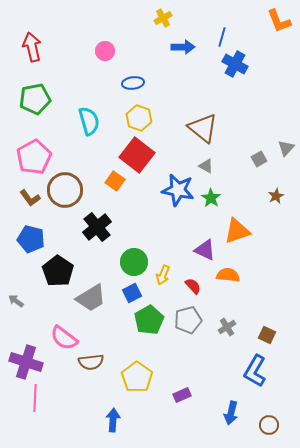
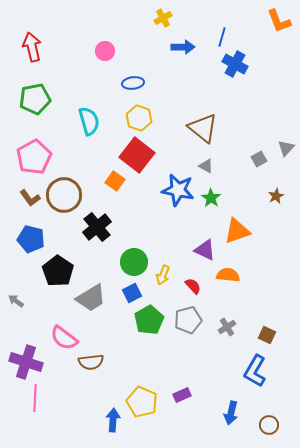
brown circle at (65, 190): moved 1 px left, 5 px down
yellow pentagon at (137, 377): moved 5 px right, 25 px down; rotated 12 degrees counterclockwise
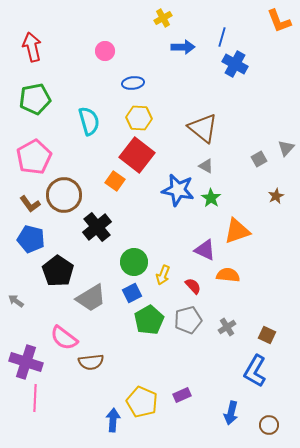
yellow hexagon at (139, 118): rotated 15 degrees counterclockwise
brown L-shape at (30, 198): moved 6 px down
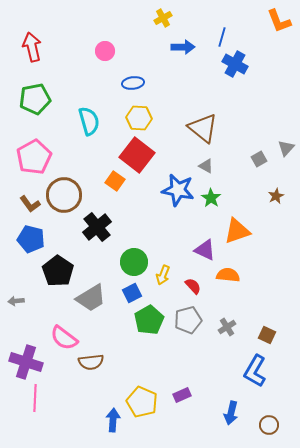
gray arrow at (16, 301): rotated 42 degrees counterclockwise
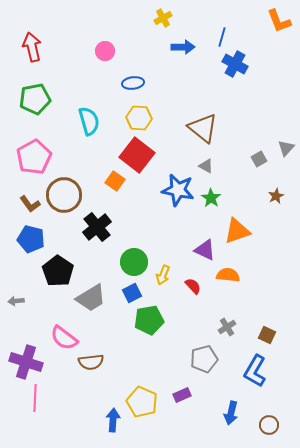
green pentagon at (149, 320): rotated 20 degrees clockwise
gray pentagon at (188, 320): moved 16 px right, 39 px down
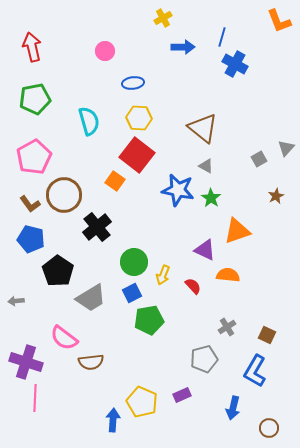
blue arrow at (231, 413): moved 2 px right, 5 px up
brown circle at (269, 425): moved 3 px down
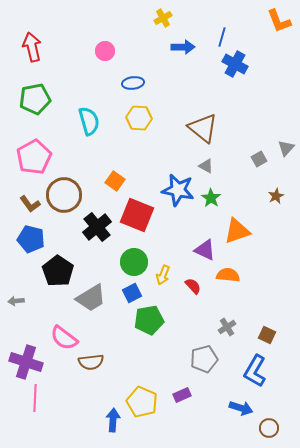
red square at (137, 155): moved 60 px down; rotated 16 degrees counterclockwise
blue arrow at (233, 408): moved 8 px right; rotated 85 degrees counterclockwise
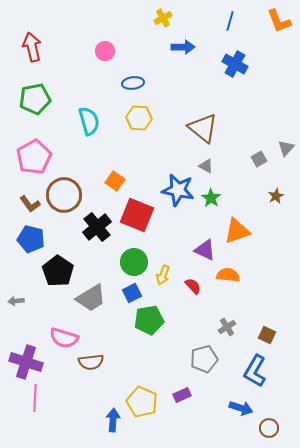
blue line at (222, 37): moved 8 px right, 16 px up
pink semicircle at (64, 338): rotated 20 degrees counterclockwise
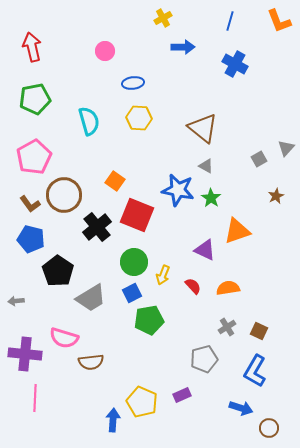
orange semicircle at (228, 275): moved 13 px down; rotated 15 degrees counterclockwise
brown square at (267, 335): moved 8 px left, 4 px up
purple cross at (26, 362): moved 1 px left, 8 px up; rotated 12 degrees counterclockwise
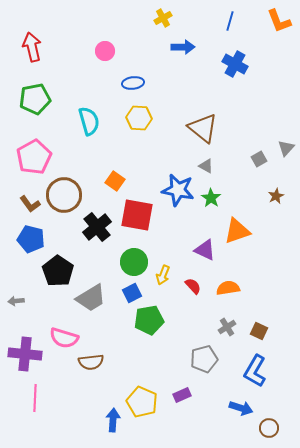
red square at (137, 215): rotated 12 degrees counterclockwise
